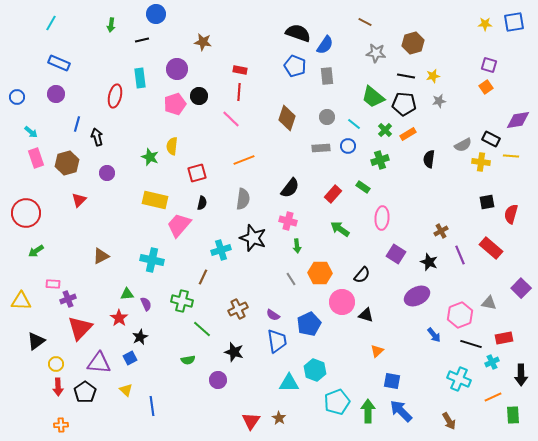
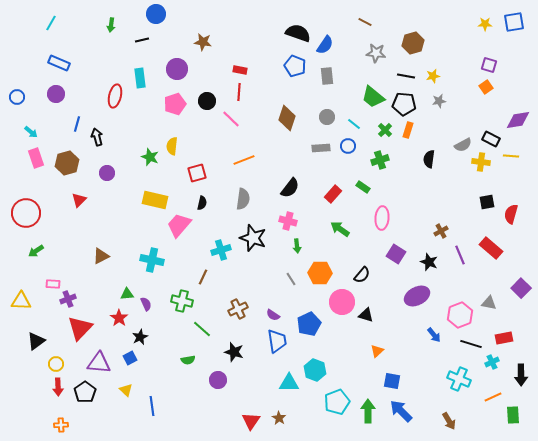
black circle at (199, 96): moved 8 px right, 5 px down
orange rectangle at (408, 134): moved 4 px up; rotated 42 degrees counterclockwise
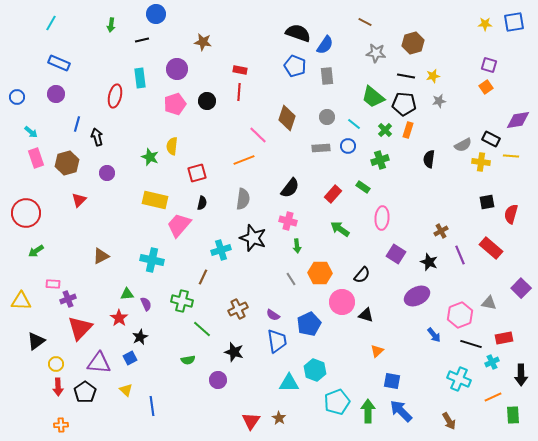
pink line at (231, 119): moved 27 px right, 16 px down
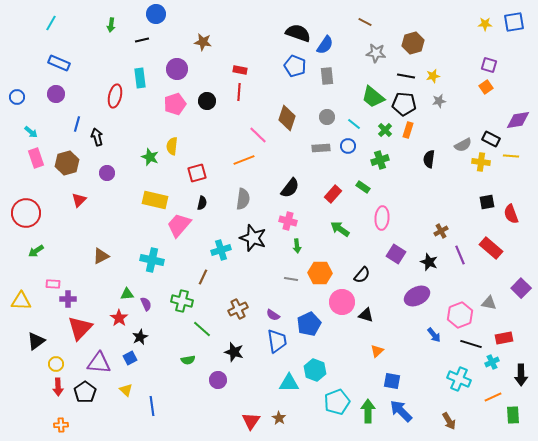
red semicircle at (511, 214): rotated 36 degrees counterclockwise
gray line at (291, 279): rotated 48 degrees counterclockwise
purple cross at (68, 299): rotated 21 degrees clockwise
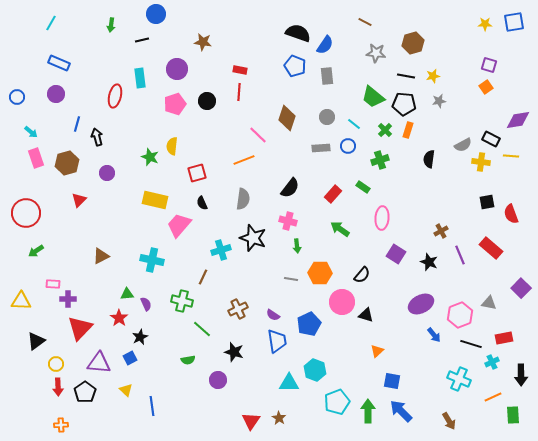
black semicircle at (202, 203): rotated 144 degrees clockwise
purple ellipse at (417, 296): moved 4 px right, 8 px down
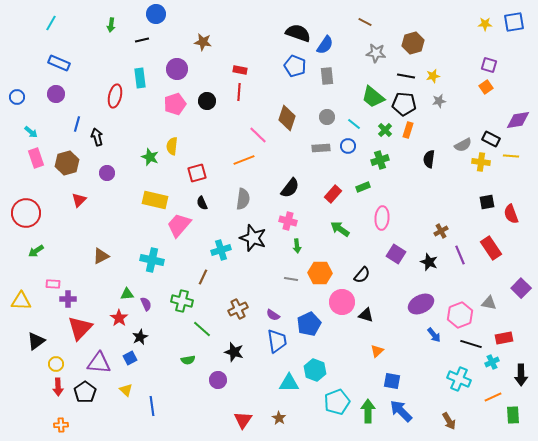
green rectangle at (363, 187): rotated 56 degrees counterclockwise
red rectangle at (491, 248): rotated 15 degrees clockwise
red triangle at (251, 421): moved 8 px left, 1 px up
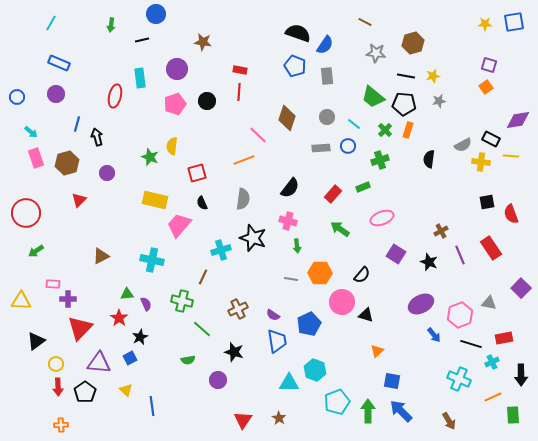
pink ellipse at (382, 218): rotated 65 degrees clockwise
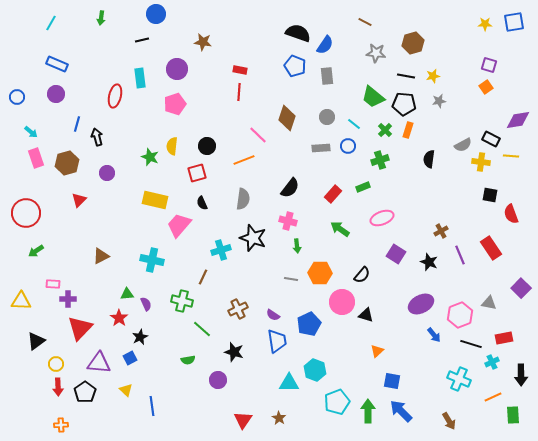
green arrow at (111, 25): moved 10 px left, 7 px up
blue rectangle at (59, 63): moved 2 px left, 1 px down
black circle at (207, 101): moved 45 px down
black square at (487, 202): moved 3 px right, 7 px up; rotated 21 degrees clockwise
